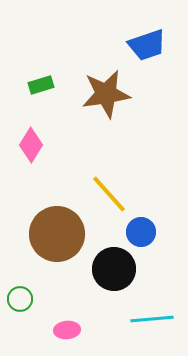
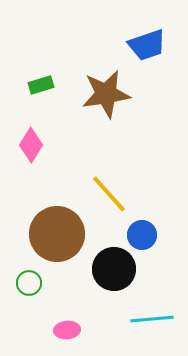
blue circle: moved 1 px right, 3 px down
green circle: moved 9 px right, 16 px up
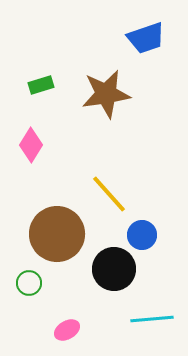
blue trapezoid: moved 1 px left, 7 px up
pink ellipse: rotated 25 degrees counterclockwise
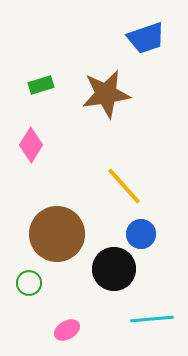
yellow line: moved 15 px right, 8 px up
blue circle: moved 1 px left, 1 px up
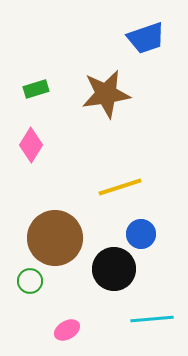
green rectangle: moved 5 px left, 4 px down
yellow line: moved 4 px left, 1 px down; rotated 66 degrees counterclockwise
brown circle: moved 2 px left, 4 px down
green circle: moved 1 px right, 2 px up
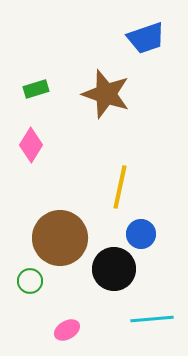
brown star: rotated 27 degrees clockwise
yellow line: rotated 60 degrees counterclockwise
brown circle: moved 5 px right
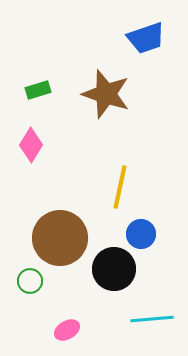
green rectangle: moved 2 px right, 1 px down
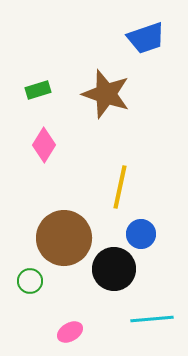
pink diamond: moved 13 px right
brown circle: moved 4 px right
pink ellipse: moved 3 px right, 2 px down
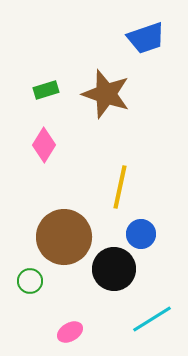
green rectangle: moved 8 px right
brown circle: moved 1 px up
cyan line: rotated 27 degrees counterclockwise
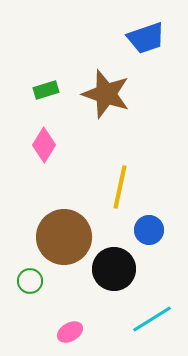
blue circle: moved 8 px right, 4 px up
